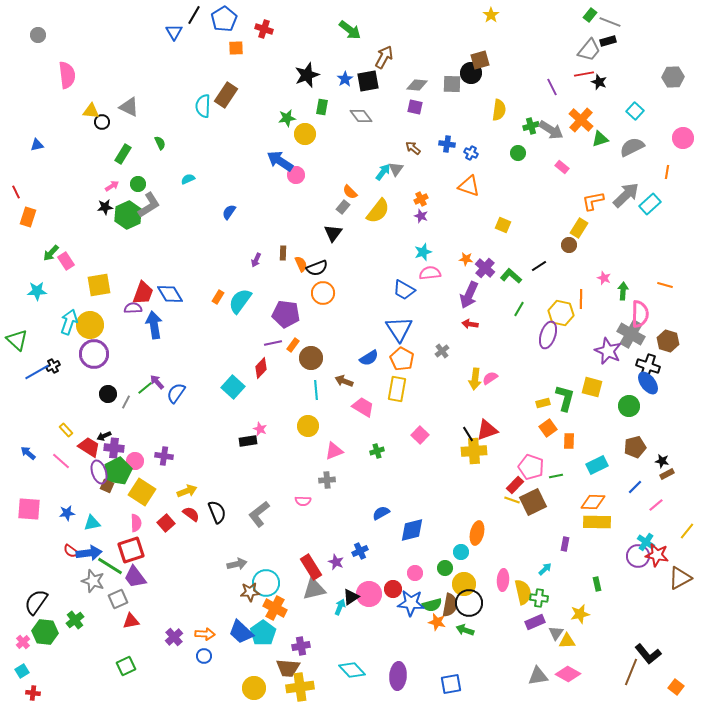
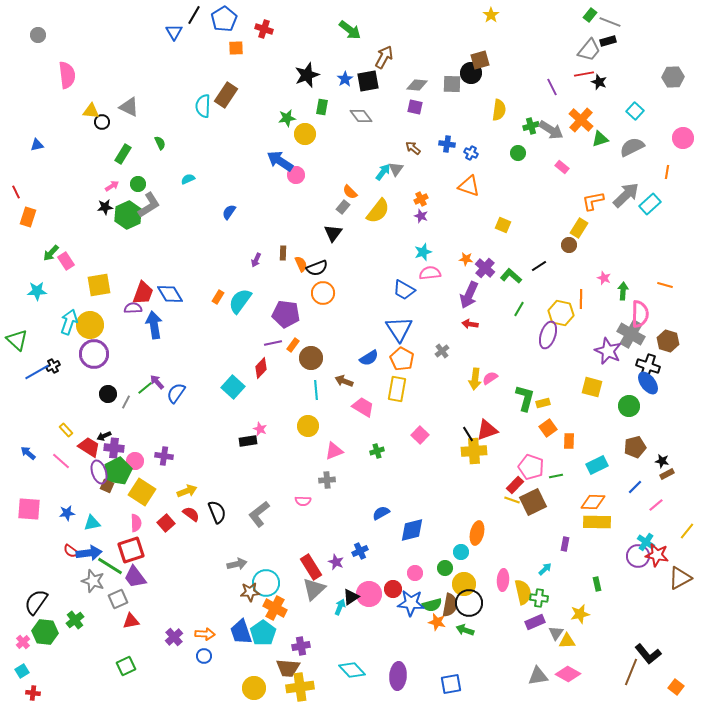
green L-shape at (565, 398): moved 40 px left
gray triangle at (314, 589): rotated 30 degrees counterclockwise
blue trapezoid at (241, 632): rotated 28 degrees clockwise
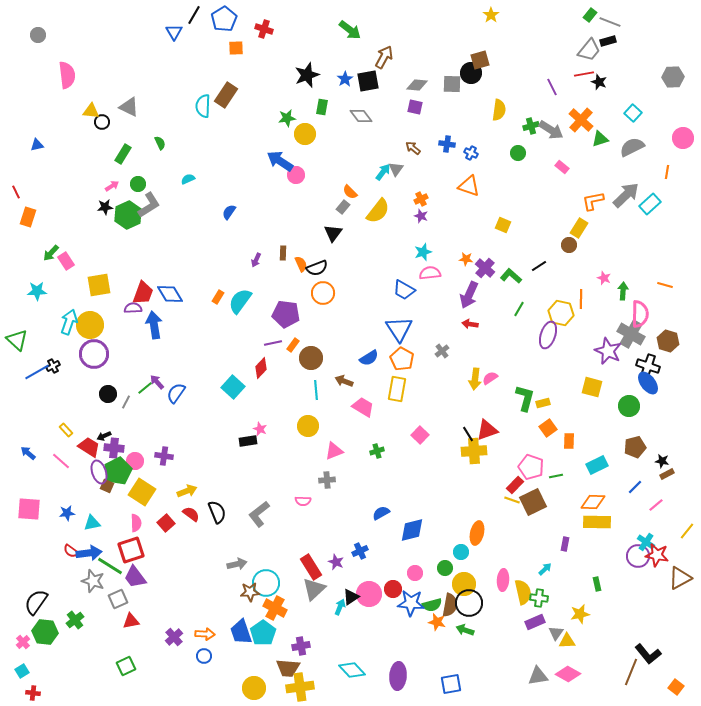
cyan square at (635, 111): moved 2 px left, 2 px down
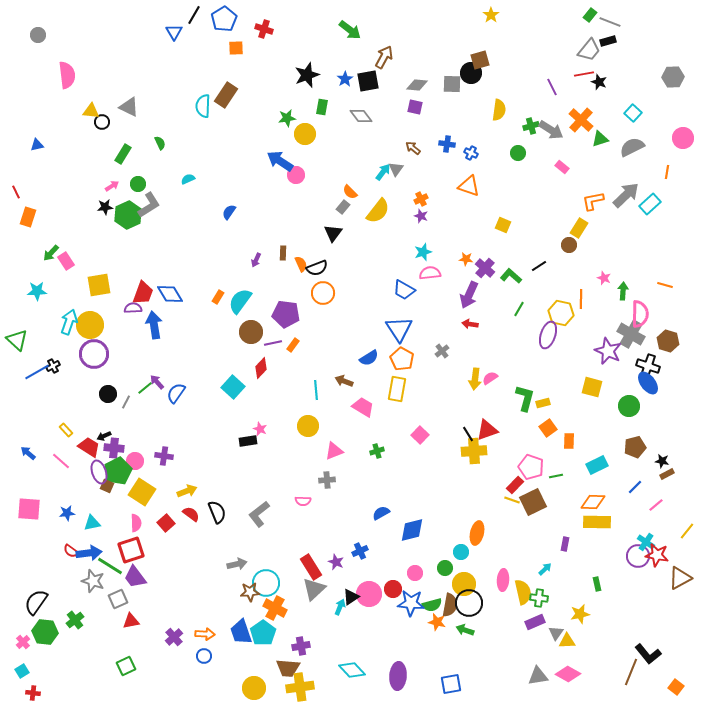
brown circle at (311, 358): moved 60 px left, 26 px up
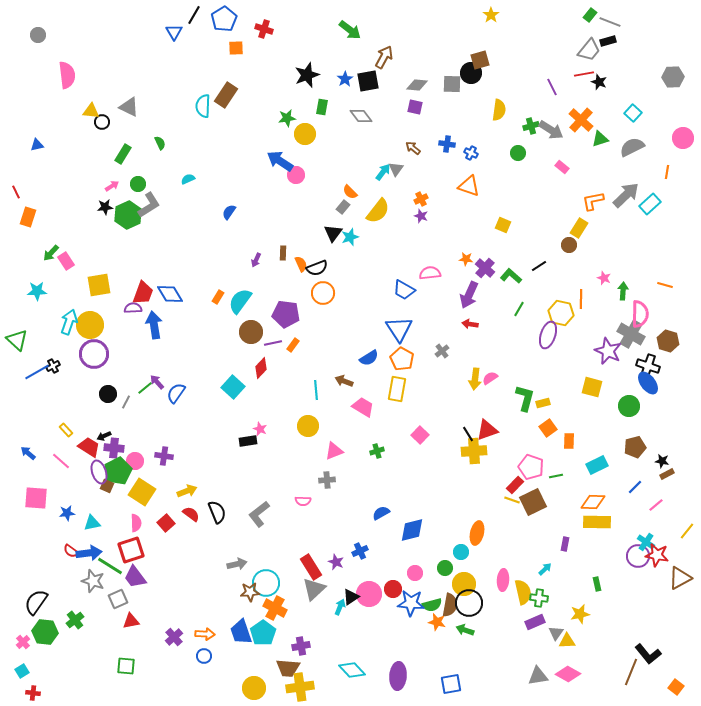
cyan star at (423, 252): moved 73 px left, 15 px up
pink square at (29, 509): moved 7 px right, 11 px up
green square at (126, 666): rotated 30 degrees clockwise
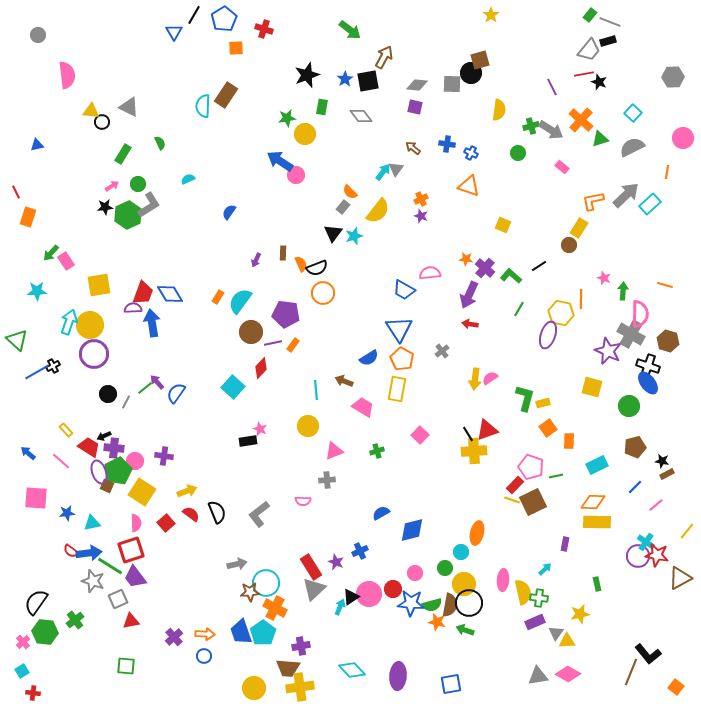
cyan star at (350, 237): moved 4 px right, 1 px up
blue arrow at (154, 325): moved 2 px left, 2 px up
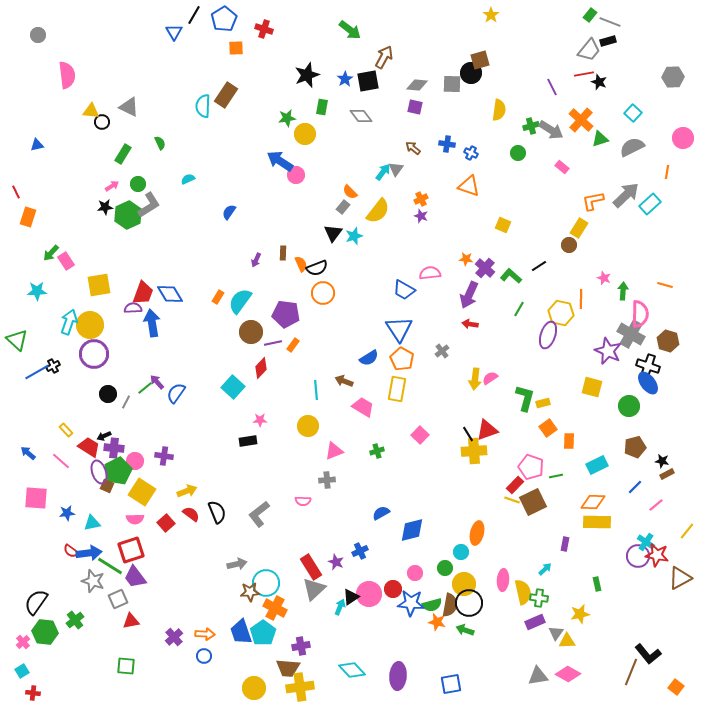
pink star at (260, 429): moved 9 px up; rotated 24 degrees counterclockwise
pink semicircle at (136, 523): moved 1 px left, 4 px up; rotated 90 degrees clockwise
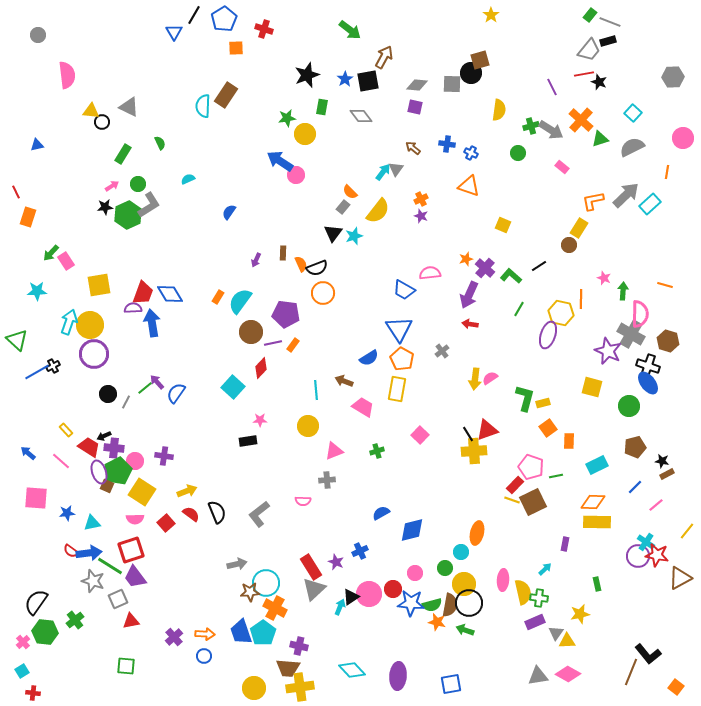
orange star at (466, 259): rotated 24 degrees counterclockwise
purple cross at (301, 646): moved 2 px left; rotated 24 degrees clockwise
